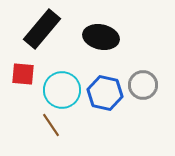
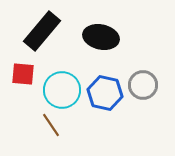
black rectangle: moved 2 px down
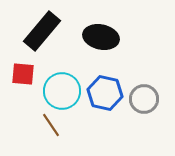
gray circle: moved 1 px right, 14 px down
cyan circle: moved 1 px down
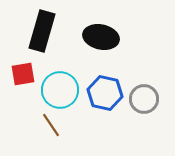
black rectangle: rotated 24 degrees counterclockwise
red square: rotated 15 degrees counterclockwise
cyan circle: moved 2 px left, 1 px up
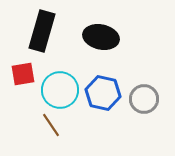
blue hexagon: moved 2 px left
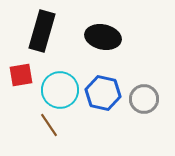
black ellipse: moved 2 px right
red square: moved 2 px left, 1 px down
brown line: moved 2 px left
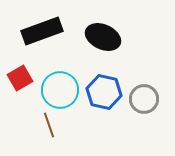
black rectangle: rotated 54 degrees clockwise
black ellipse: rotated 12 degrees clockwise
red square: moved 1 px left, 3 px down; rotated 20 degrees counterclockwise
blue hexagon: moved 1 px right, 1 px up
brown line: rotated 15 degrees clockwise
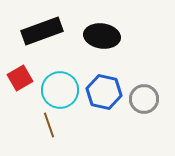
black ellipse: moved 1 px left, 1 px up; rotated 16 degrees counterclockwise
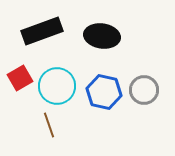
cyan circle: moved 3 px left, 4 px up
gray circle: moved 9 px up
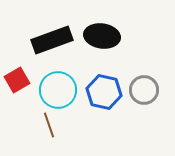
black rectangle: moved 10 px right, 9 px down
red square: moved 3 px left, 2 px down
cyan circle: moved 1 px right, 4 px down
